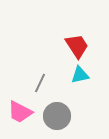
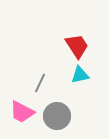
pink trapezoid: moved 2 px right
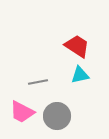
red trapezoid: rotated 24 degrees counterclockwise
gray line: moved 2 px left, 1 px up; rotated 54 degrees clockwise
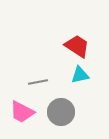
gray circle: moved 4 px right, 4 px up
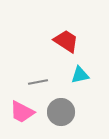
red trapezoid: moved 11 px left, 5 px up
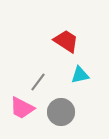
gray line: rotated 42 degrees counterclockwise
pink trapezoid: moved 4 px up
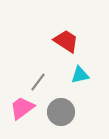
pink trapezoid: rotated 116 degrees clockwise
